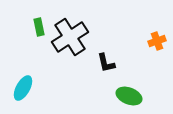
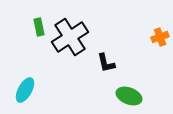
orange cross: moved 3 px right, 4 px up
cyan ellipse: moved 2 px right, 2 px down
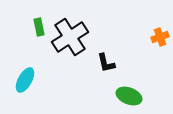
cyan ellipse: moved 10 px up
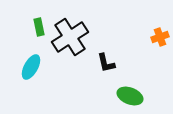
cyan ellipse: moved 6 px right, 13 px up
green ellipse: moved 1 px right
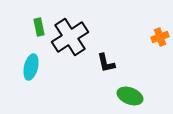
cyan ellipse: rotated 15 degrees counterclockwise
